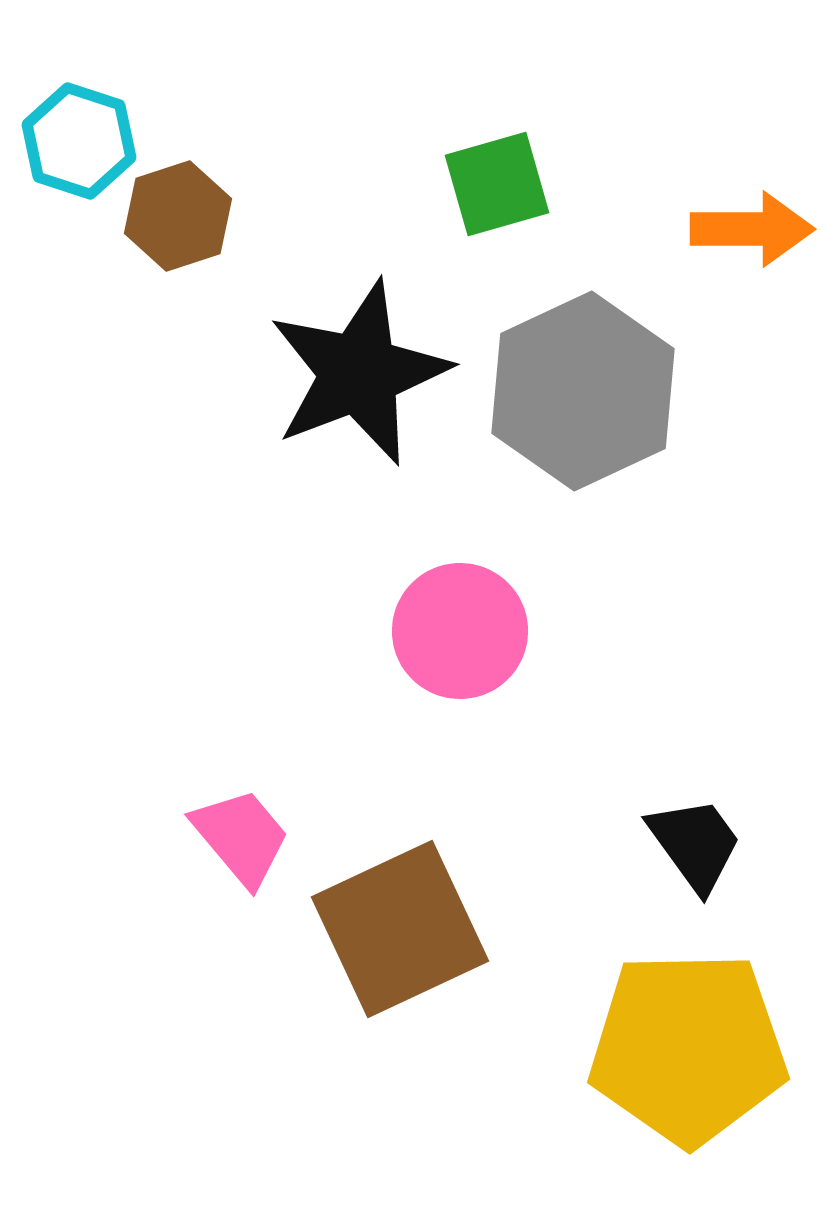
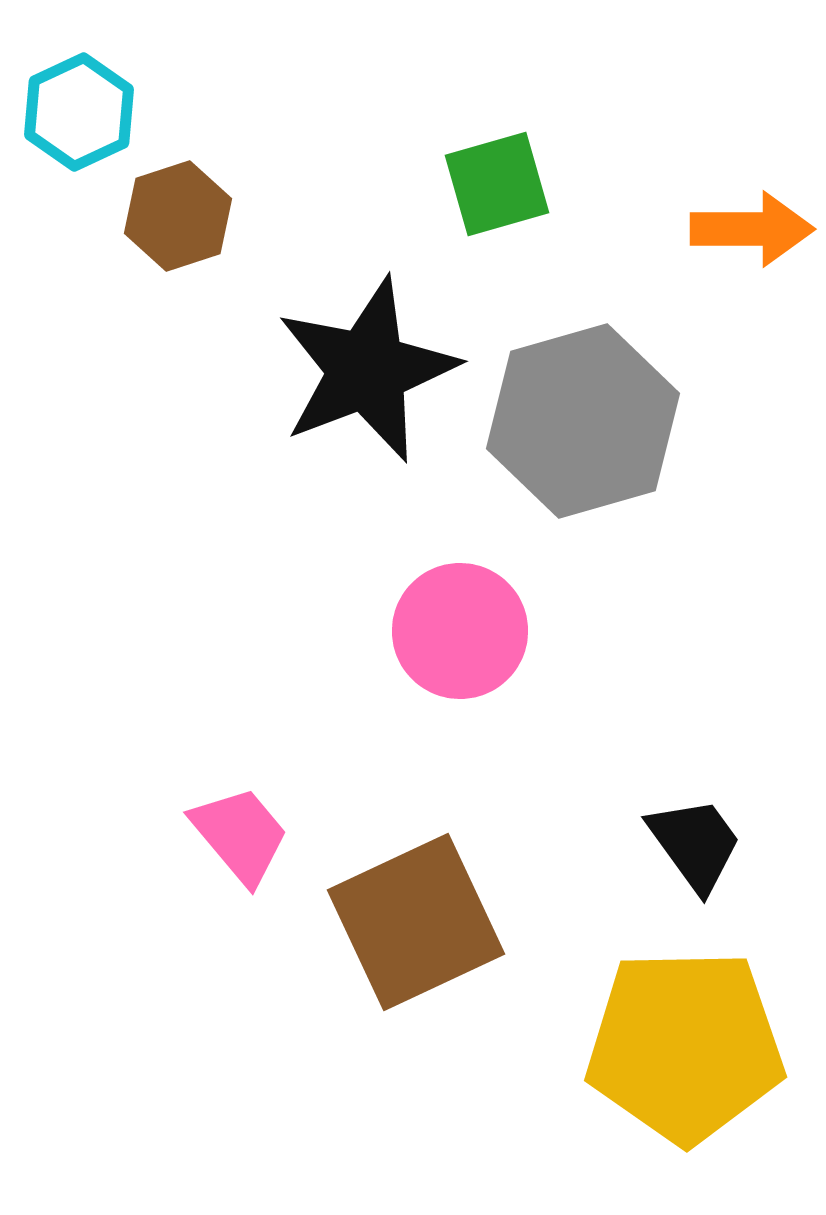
cyan hexagon: moved 29 px up; rotated 17 degrees clockwise
black star: moved 8 px right, 3 px up
gray hexagon: moved 30 px down; rotated 9 degrees clockwise
pink trapezoid: moved 1 px left, 2 px up
brown square: moved 16 px right, 7 px up
yellow pentagon: moved 3 px left, 2 px up
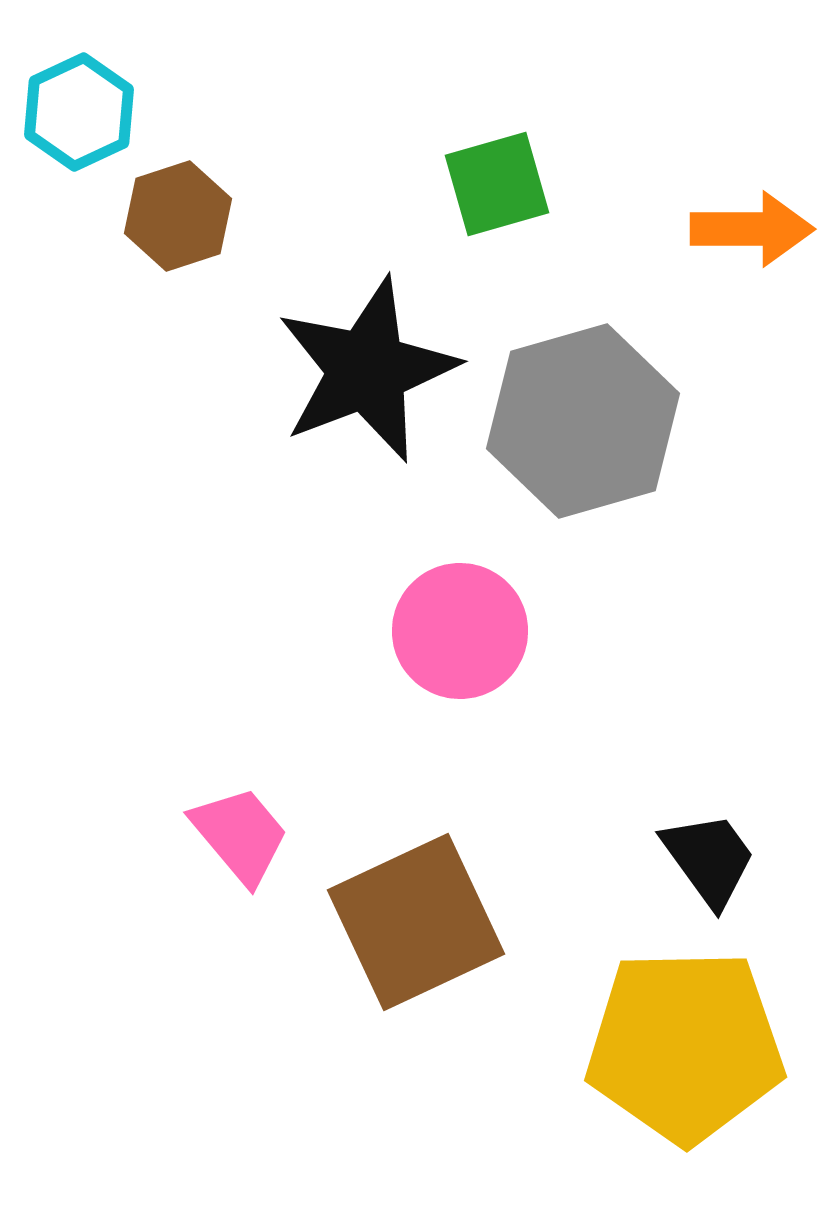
black trapezoid: moved 14 px right, 15 px down
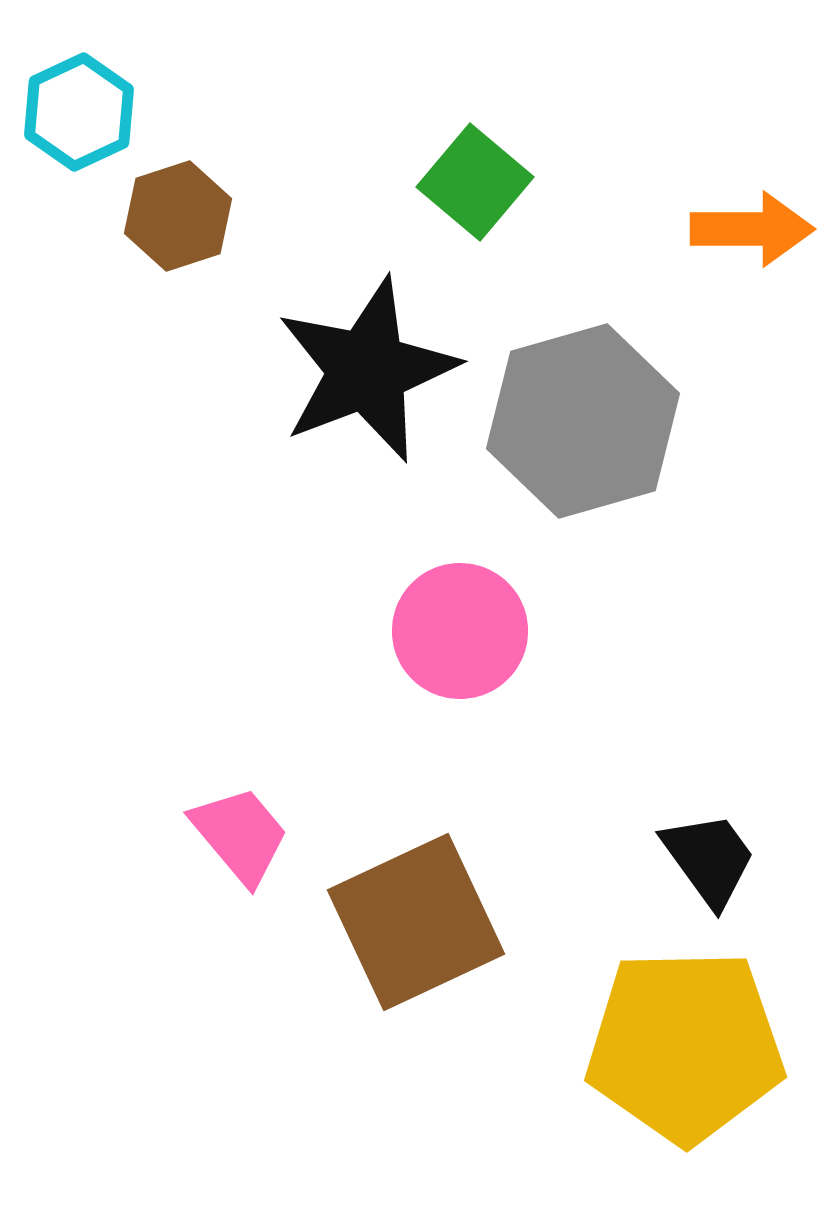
green square: moved 22 px left, 2 px up; rotated 34 degrees counterclockwise
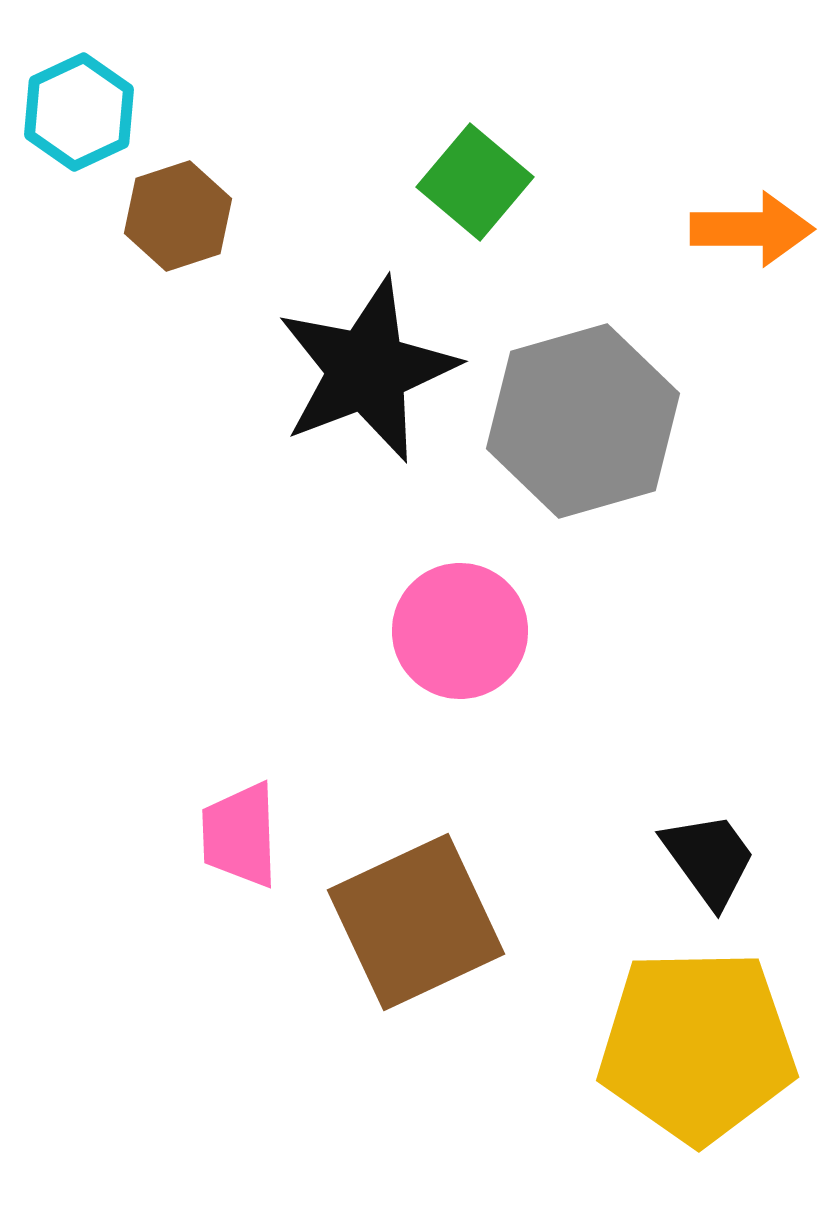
pink trapezoid: rotated 142 degrees counterclockwise
yellow pentagon: moved 12 px right
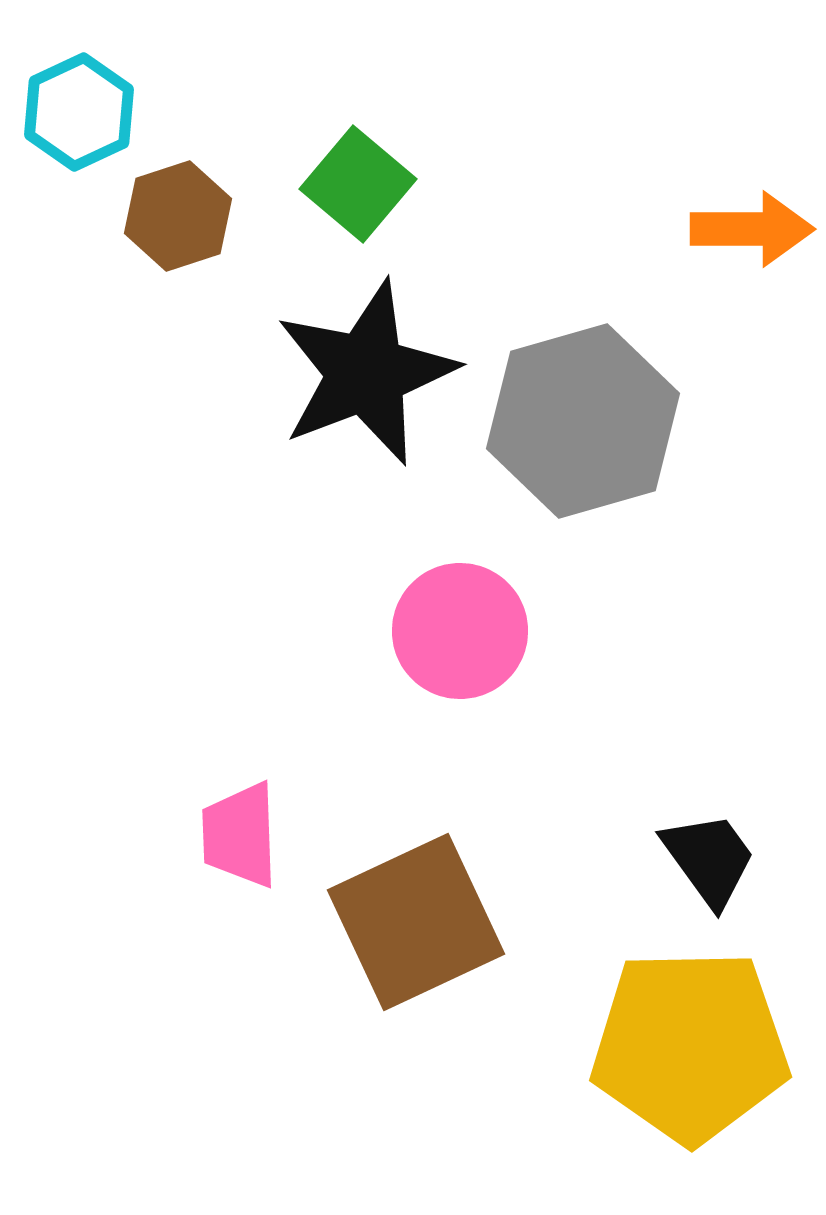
green square: moved 117 px left, 2 px down
black star: moved 1 px left, 3 px down
yellow pentagon: moved 7 px left
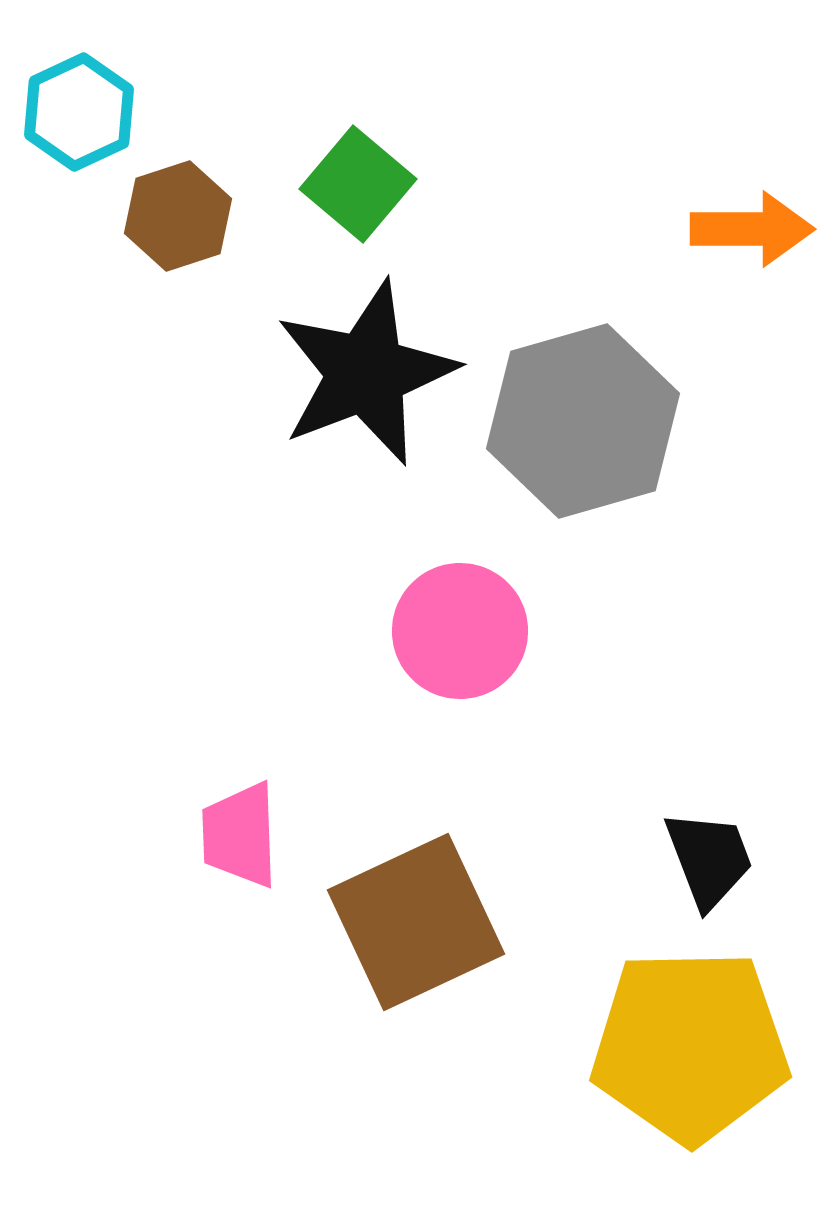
black trapezoid: rotated 15 degrees clockwise
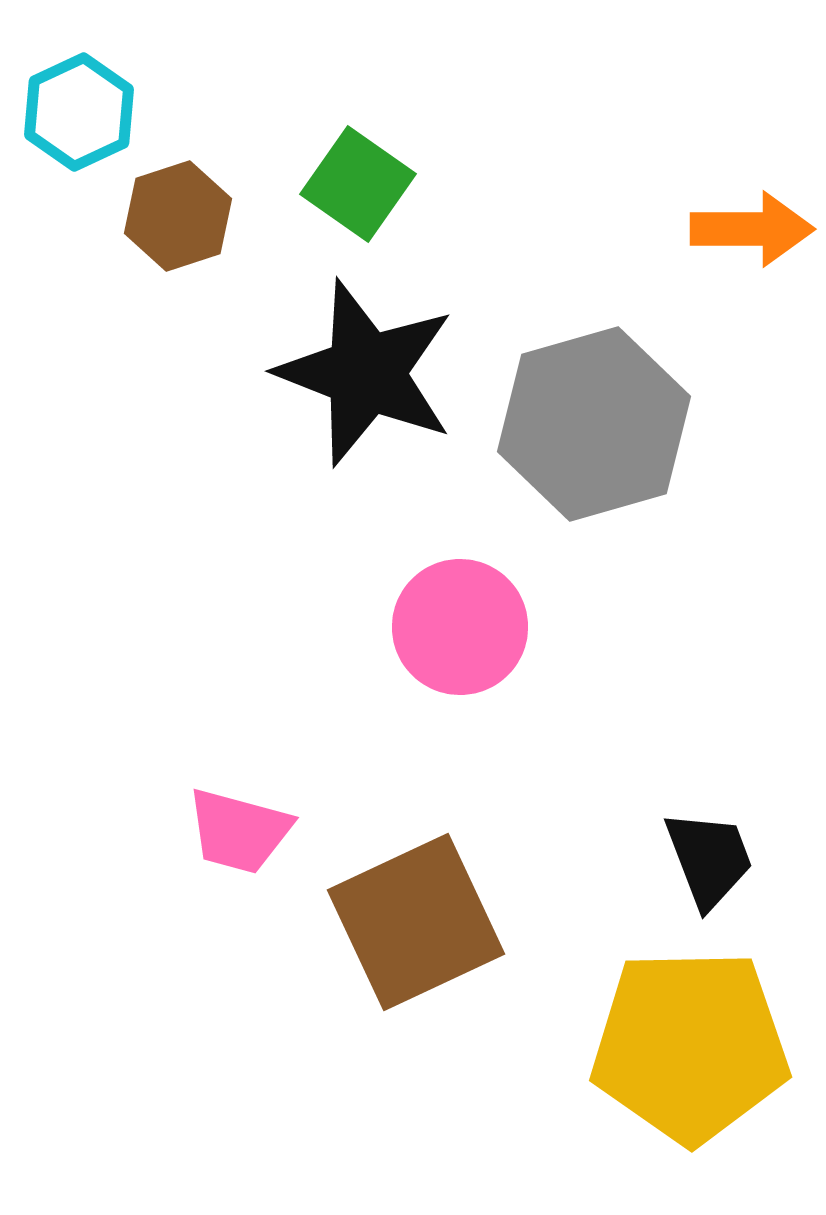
green square: rotated 5 degrees counterclockwise
black star: rotated 30 degrees counterclockwise
gray hexagon: moved 11 px right, 3 px down
pink circle: moved 4 px up
pink trapezoid: moved 1 px left, 4 px up; rotated 73 degrees counterclockwise
